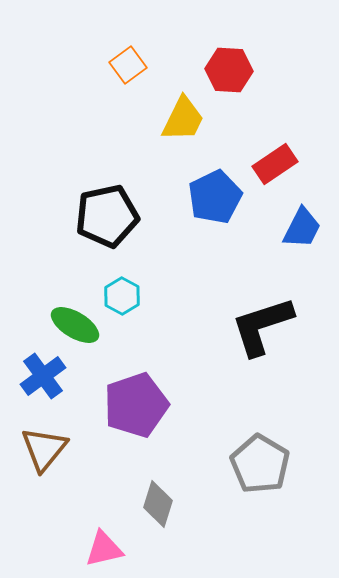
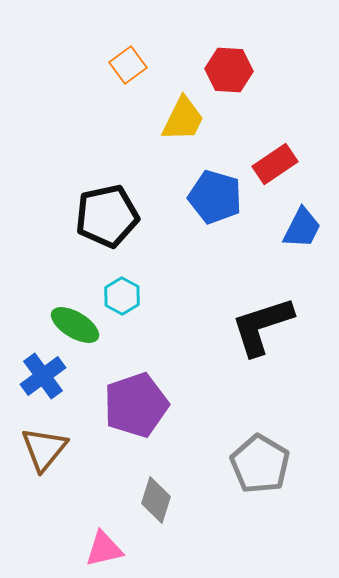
blue pentagon: rotated 30 degrees counterclockwise
gray diamond: moved 2 px left, 4 px up
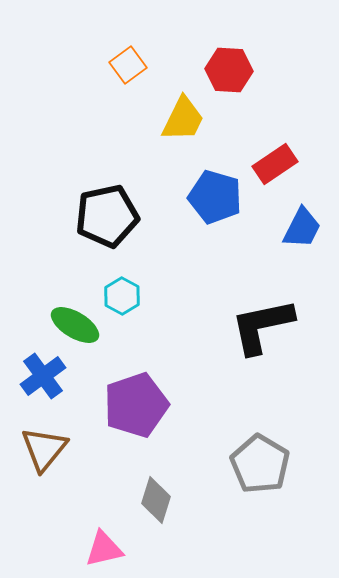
black L-shape: rotated 6 degrees clockwise
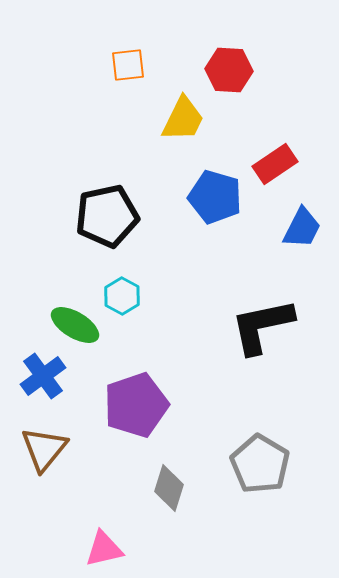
orange square: rotated 30 degrees clockwise
gray diamond: moved 13 px right, 12 px up
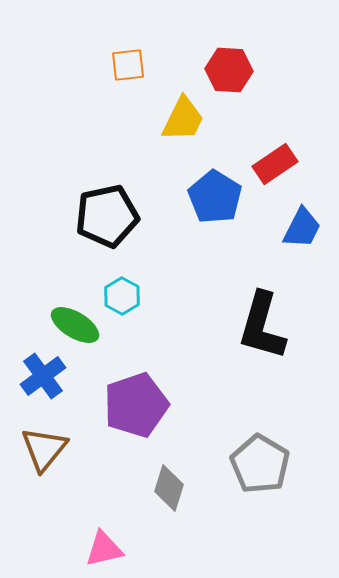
blue pentagon: rotated 16 degrees clockwise
black L-shape: rotated 62 degrees counterclockwise
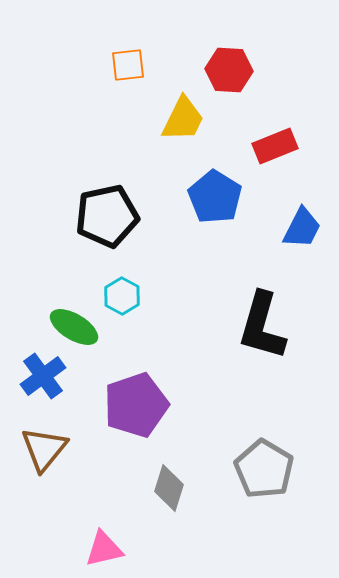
red rectangle: moved 18 px up; rotated 12 degrees clockwise
green ellipse: moved 1 px left, 2 px down
gray pentagon: moved 4 px right, 5 px down
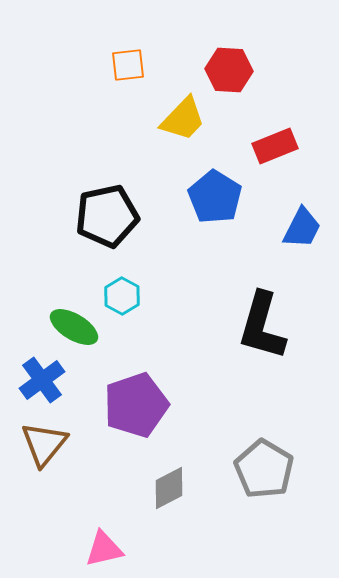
yellow trapezoid: rotated 18 degrees clockwise
blue cross: moved 1 px left, 4 px down
brown triangle: moved 5 px up
gray diamond: rotated 45 degrees clockwise
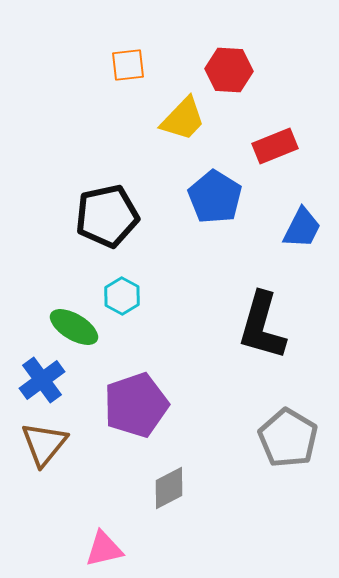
gray pentagon: moved 24 px right, 31 px up
